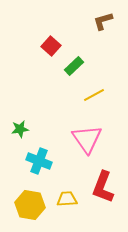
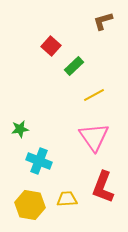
pink triangle: moved 7 px right, 2 px up
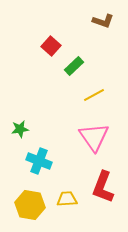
brown L-shape: rotated 145 degrees counterclockwise
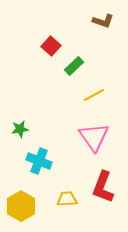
yellow hexagon: moved 9 px left, 1 px down; rotated 20 degrees clockwise
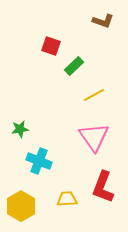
red square: rotated 24 degrees counterclockwise
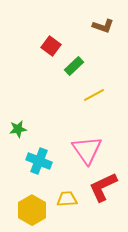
brown L-shape: moved 5 px down
red square: rotated 18 degrees clockwise
green star: moved 2 px left
pink triangle: moved 7 px left, 13 px down
red L-shape: rotated 44 degrees clockwise
yellow hexagon: moved 11 px right, 4 px down
